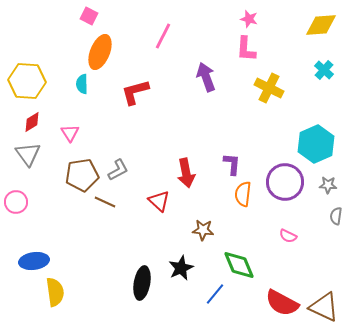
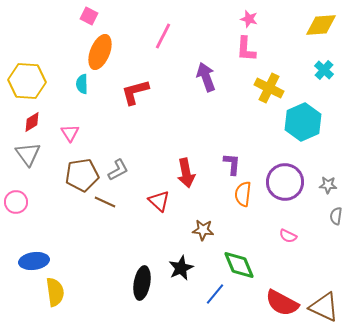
cyan hexagon: moved 13 px left, 22 px up
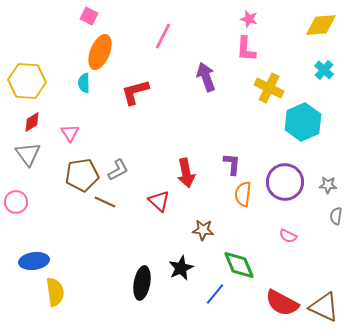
cyan semicircle: moved 2 px right, 1 px up
